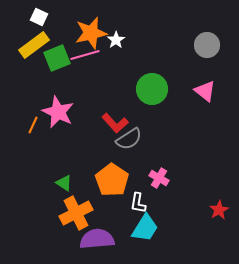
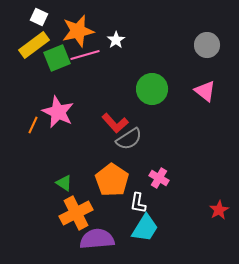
orange star: moved 13 px left, 2 px up
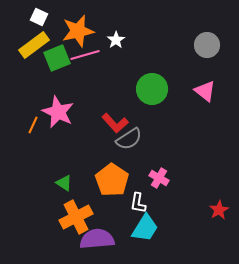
orange cross: moved 4 px down
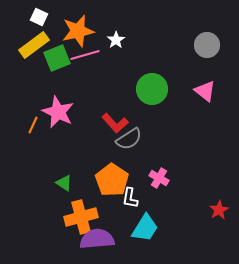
white L-shape: moved 8 px left, 5 px up
orange cross: moved 5 px right; rotated 12 degrees clockwise
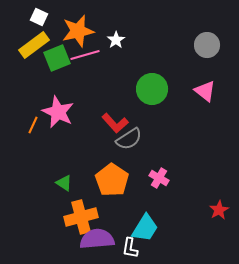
white L-shape: moved 50 px down
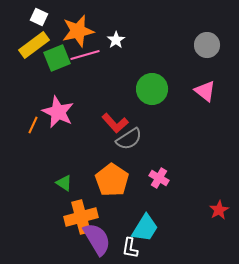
purple semicircle: rotated 64 degrees clockwise
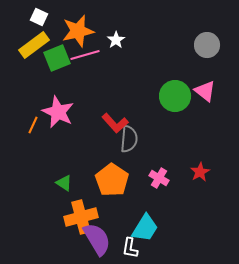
green circle: moved 23 px right, 7 px down
gray semicircle: rotated 52 degrees counterclockwise
red star: moved 19 px left, 38 px up
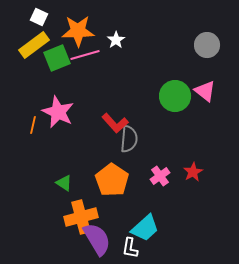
orange star: rotated 12 degrees clockwise
orange line: rotated 12 degrees counterclockwise
red star: moved 7 px left
pink cross: moved 1 px right, 2 px up; rotated 24 degrees clockwise
cyan trapezoid: rotated 16 degrees clockwise
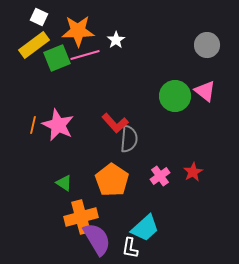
pink star: moved 13 px down
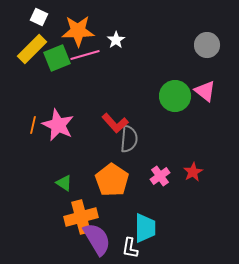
yellow rectangle: moved 2 px left, 4 px down; rotated 8 degrees counterclockwise
cyan trapezoid: rotated 48 degrees counterclockwise
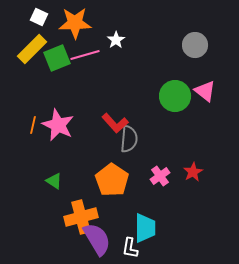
orange star: moved 3 px left, 8 px up
gray circle: moved 12 px left
green triangle: moved 10 px left, 2 px up
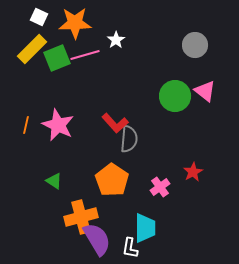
orange line: moved 7 px left
pink cross: moved 11 px down
